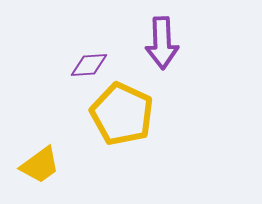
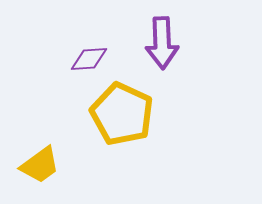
purple diamond: moved 6 px up
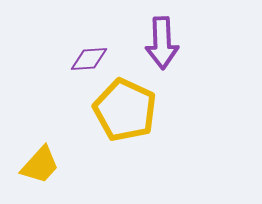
yellow pentagon: moved 3 px right, 4 px up
yellow trapezoid: rotated 12 degrees counterclockwise
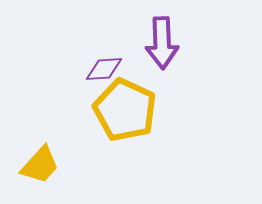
purple diamond: moved 15 px right, 10 px down
